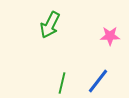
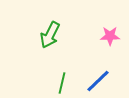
green arrow: moved 10 px down
blue line: rotated 8 degrees clockwise
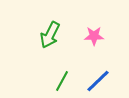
pink star: moved 16 px left
green line: moved 2 px up; rotated 15 degrees clockwise
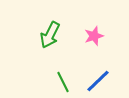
pink star: rotated 18 degrees counterclockwise
green line: moved 1 px right, 1 px down; rotated 55 degrees counterclockwise
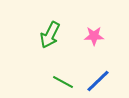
pink star: rotated 18 degrees clockwise
green line: rotated 35 degrees counterclockwise
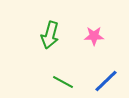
green arrow: rotated 12 degrees counterclockwise
blue line: moved 8 px right
